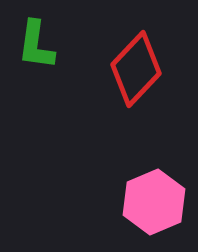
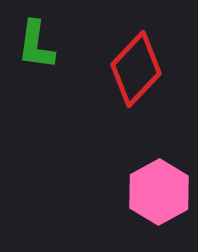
pink hexagon: moved 5 px right, 10 px up; rotated 6 degrees counterclockwise
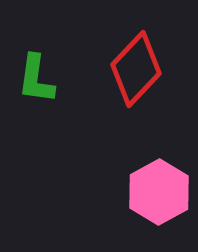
green L-shape: moved 34 px down
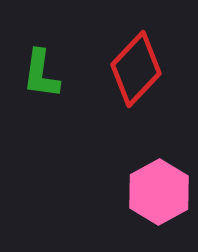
green L-shape: moved 5 px right, 5 px up
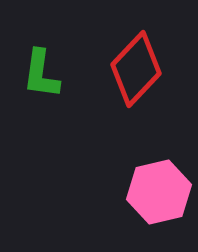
pink hexagon: rotated 16 degrees clockwise
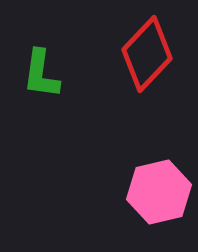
red diamond: moved 11 px right, 15 px up
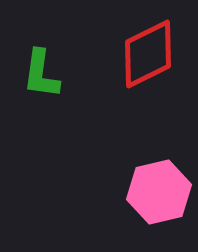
red diamond: moved 1 px right; rotated 20 degrees clockwise
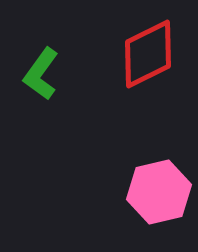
green L-shape: rotated 28 degrees clockwise
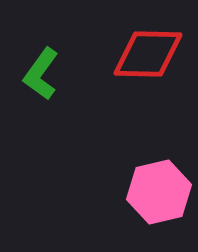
red diamond: rotated 28 degrees clockwise
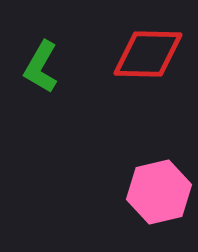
green L-shape: moved 7 px up; rotated 6 degrees counterclockwise
